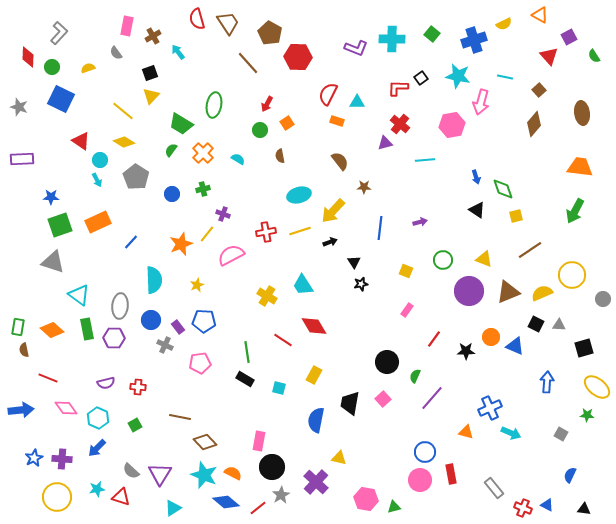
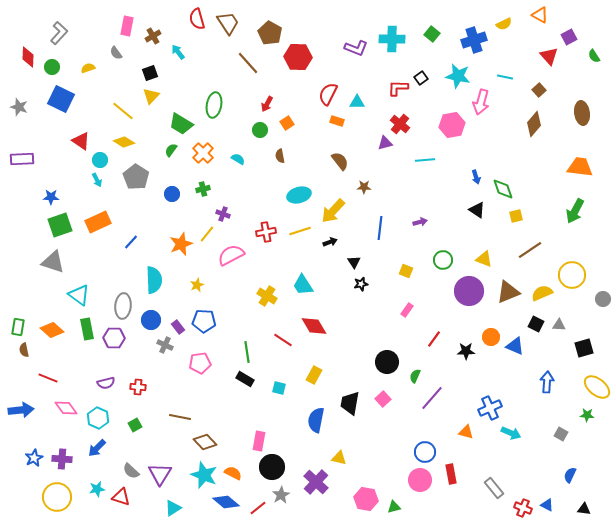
gray ellipse at (120, 306): moved 3 px right
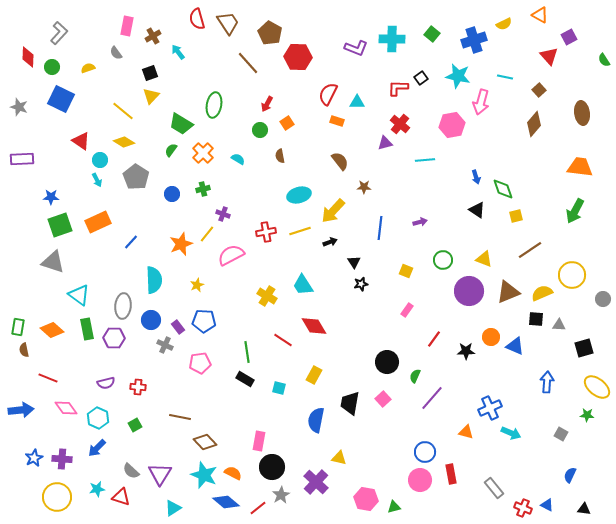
green semicircle at (594, 56): moved 10 px right, 4 px down
black square at (536, 324): moved 5 px up; rotated 21 degrees counterclockwise
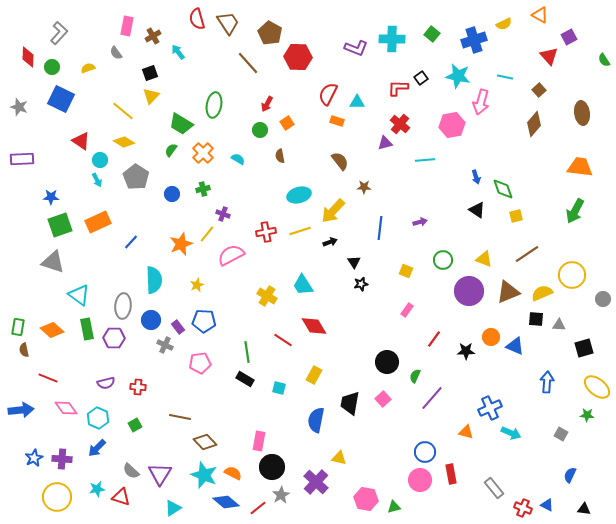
brown line at (530, 250): moved 3 px left, 4 px down
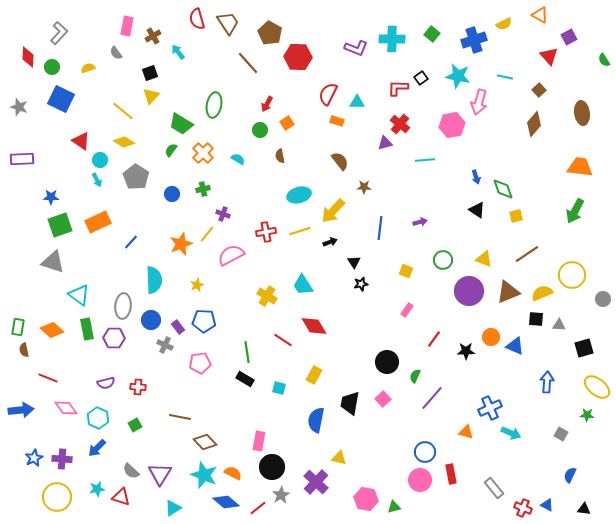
pink arrow at (481, 102): moved 2 px left
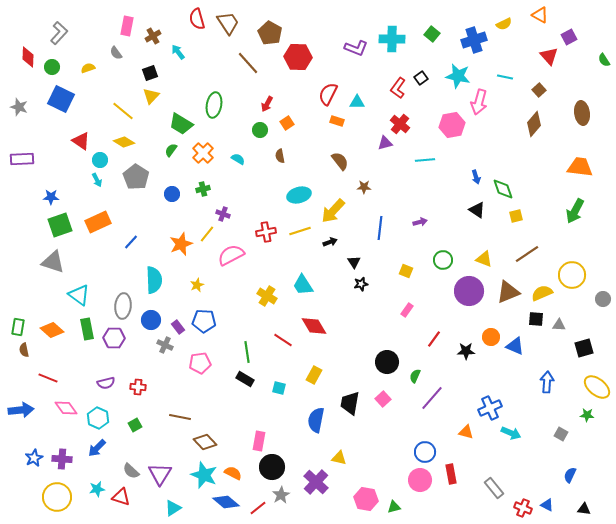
red L-shape at (398, 88): rotated 55 degrees counterclockwise
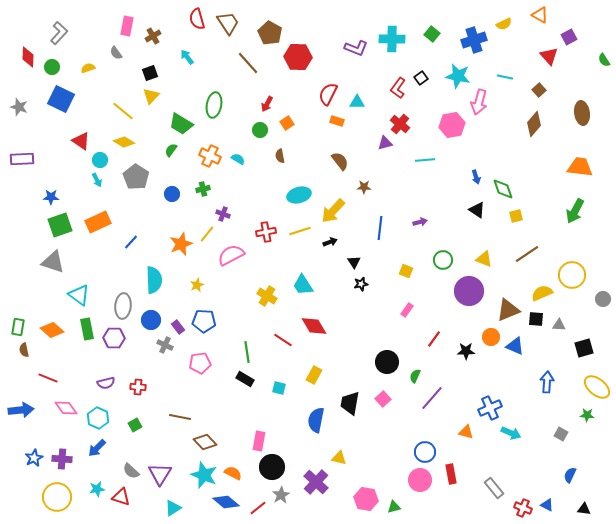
cyan arrow at (178, 52): moved 9 px right, 5 px down
orange cross at (203, 153): moved 7 px right, 3 px down; rotated 20 degrees counterclockwise
brown triangle at (508, 292): moved 18 px down
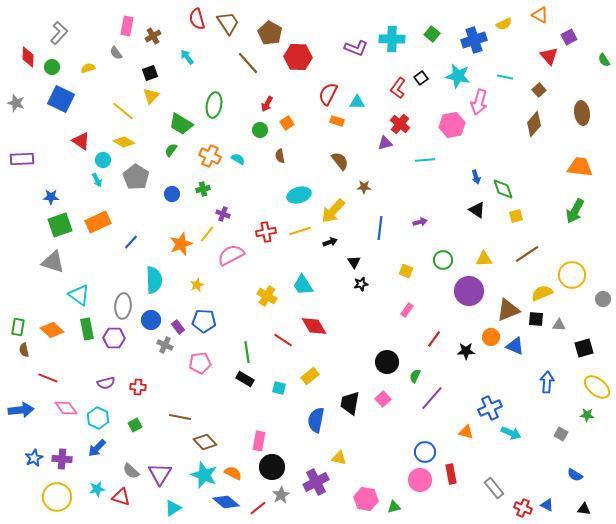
gray star at (19, 107): moved 3 px left, 4 px up
cyan circle at (100, 160): moved 3 px right
yellow triangle at (484, 259): rotated 24 degrees counterclockwise
yellow rectangle at (314, 375): moved 4 px left, 1 px down; rotated 24 degrees clockwise
blue semicircle at (570, 475): moved 5 px right; rotated 84 degrees counterclockwise
purple cross at (316, 482): rotated 20 degrees clockwise
